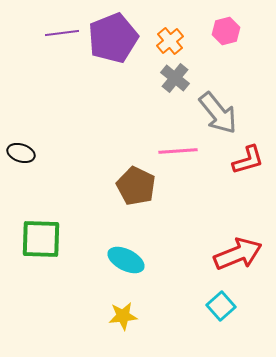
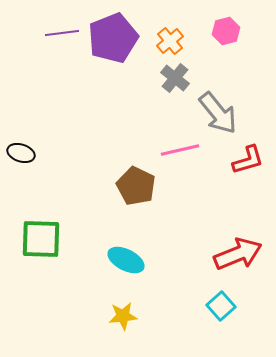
pink line: moved 2 px right, 1 px up; rotated 9 degrees counterclockwise
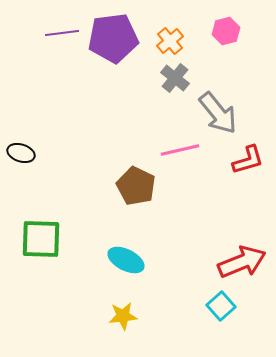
purple pentagon: rotated 15 degrees clockwise
red arrow: moved 4 px right, 8 px down
